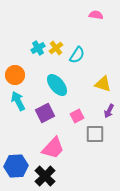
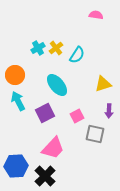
yellow triangle: rotated 36 degrees counterclockwise
purple arrow: rotated 24 degrees counterclockwise
gray square: rotated 12 degrees clockwise
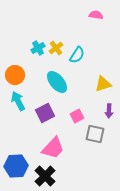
cyan ellipse: moved 3 px up
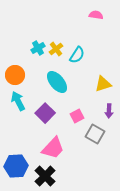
yellow cross: moved 1 px down
purple square: rotated 18 degrees counterclockwise
gray square: rotated 18 degrees clockwise
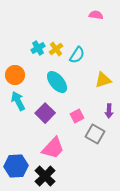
yellow triangle: moved 4 px up
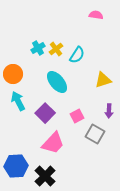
orange circle: moved 2 px left, 1 px up
pink trapezoid: moved 5 px up
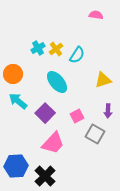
cyan arrow: rotated 24 degrees counterclockwise
purple arrow: moved 1 px left
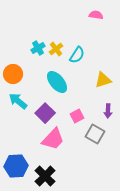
pink trapezoid: moved 4 px up
